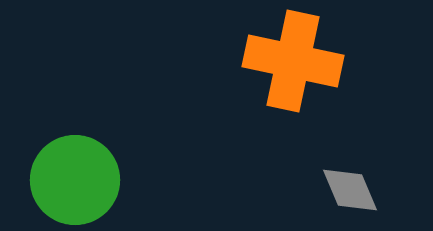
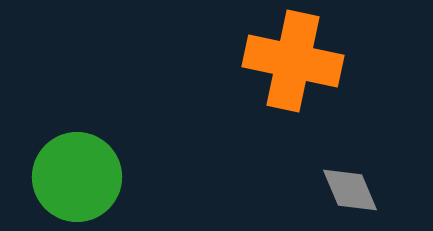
green circle: moved 2 px right, 3 px up
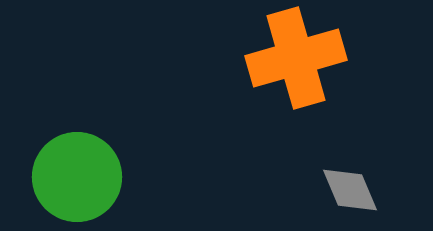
orange cross: moved 3 px right, 3 px up; rotated 28 degrees counterclockwise
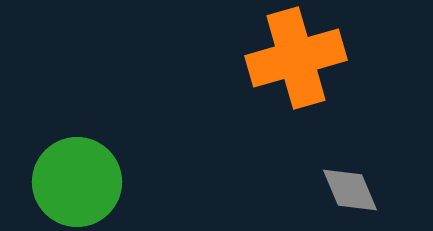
green circle: moved 5 px down
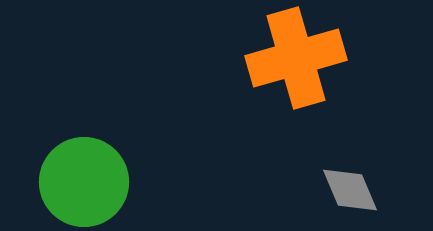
green circle: moved 7 px right
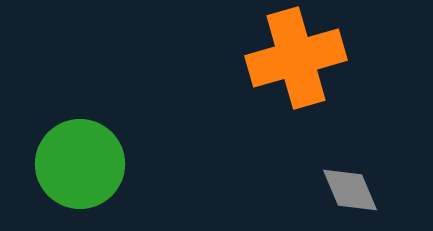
green circle: moved 4 px left, 18 px up
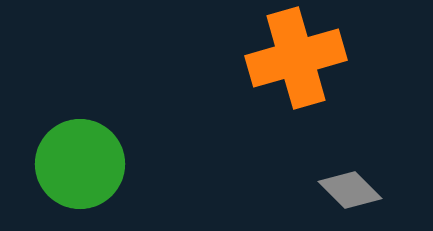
gray diamond: rotated 22 degrees counterclockwise
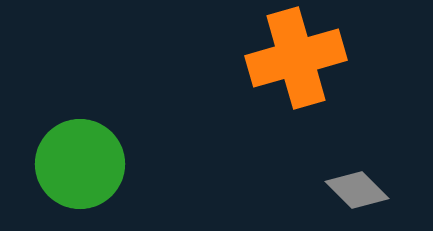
gray diamond: moved 7 px right
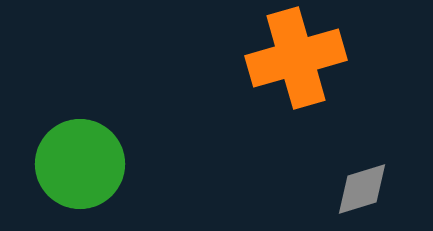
gray diamond: moved 5 px right, 1 px up; rotated 62 degrees counterclockwise
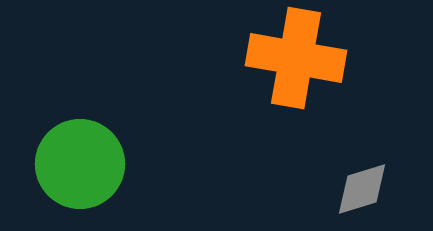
orange cross: rotated 26 degrees clockwise
